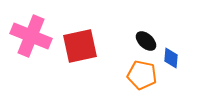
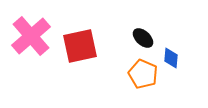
pink cross: rotated 27 degrees clockwise
black ellipse: moved 3 px left, 3 px up
orange pentagon: moved 1 px right, 1 px up; rotated 12 degrees clockwise
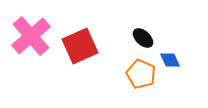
red square: rotated 12 degrees counterclockwise
blue diamond: moved 1 px left, 2 px down; rotated 30 degrees counterclockwise
orange pentagon: moved 2 px left
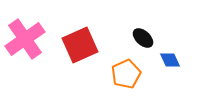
pink cross: moved 6 px left, 3 px down; rotated 6 degrees clockwise
red square: moved 1 px up
orange pentagon: moved 15 px left; rotated 24 degrees clockwise
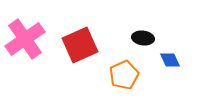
black ellipse: rotated 35 degrees counterclockwise
orange pentagon: moved 2 px left, 1 px down
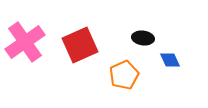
pink cross: moved 3 px down
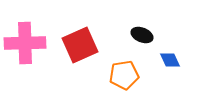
black ellipse: moved 1 px left, 3 px up; rotated 15 degrees clockwise
pink cross: moved 1 px down; rotated 33 degrees clockwise
orange pentagon: rotated 16 degrees clockwise
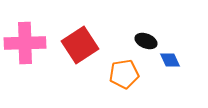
black ellipse: moved 4 px right, 6 px down
red square: rotated 9 degrees counterclockwise
orange pentagon: moved 1 px up
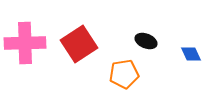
red square: moved 1 px left, 1 px up
blue diamond: moved 21 px right, 6 px up
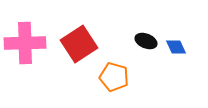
blue diamond: moved 15 px left, 7 px up
orange pentagon: moved 10 px left, 3 px down; rotated 24 degrees clockwise
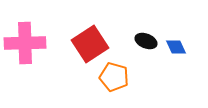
red square: moved 11 px right
